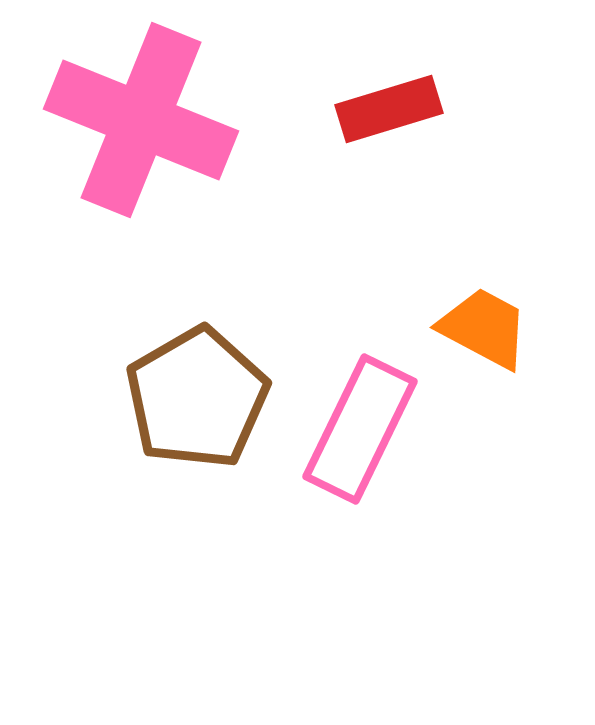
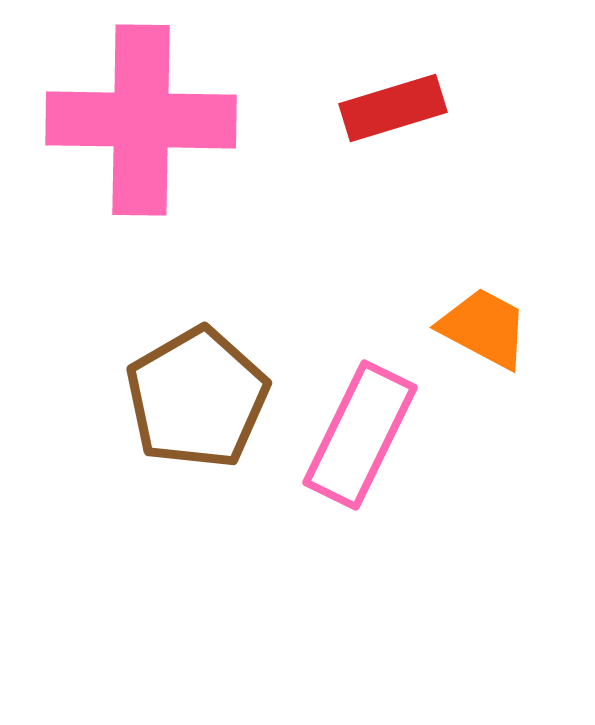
red rectangle: moved 4 px right, 1 px up
pink cross: rotated 21 degrees counterclockwise
pink rectangle: moved 6 px down
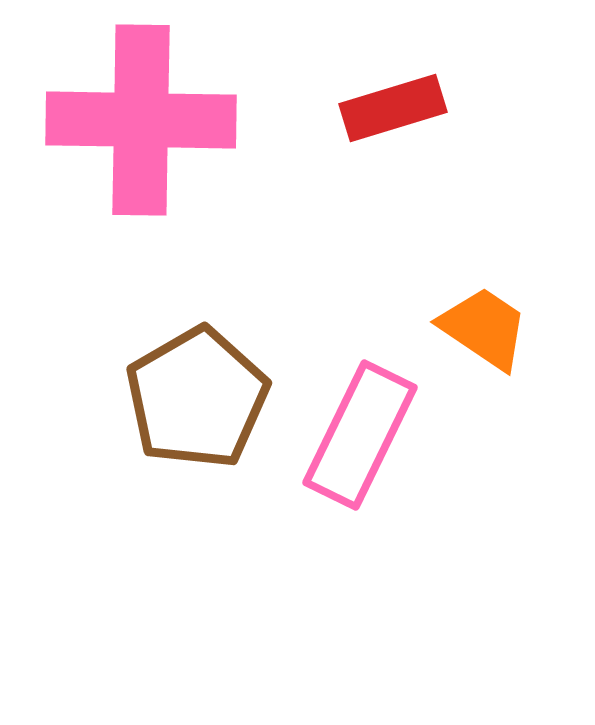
orange trapezoid: rotated 6 degrees clockwise
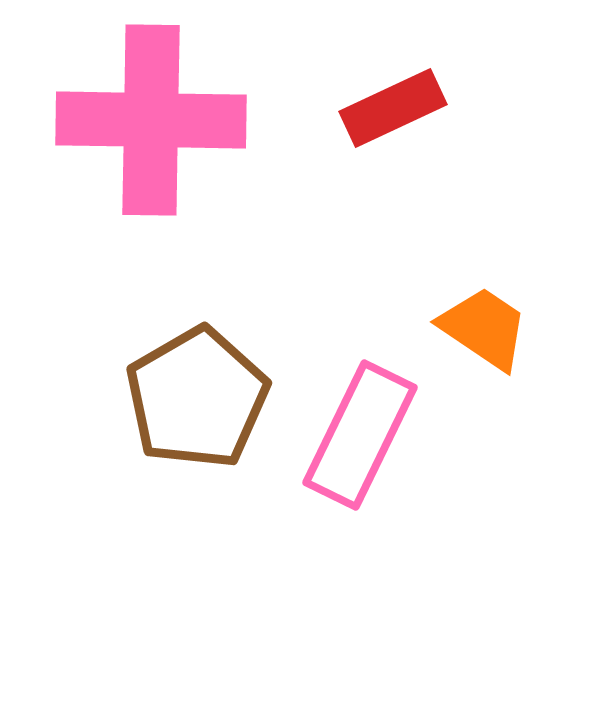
red rectangle: rotated 8 degrees counterclockwise
pink cross: moved 10 px right
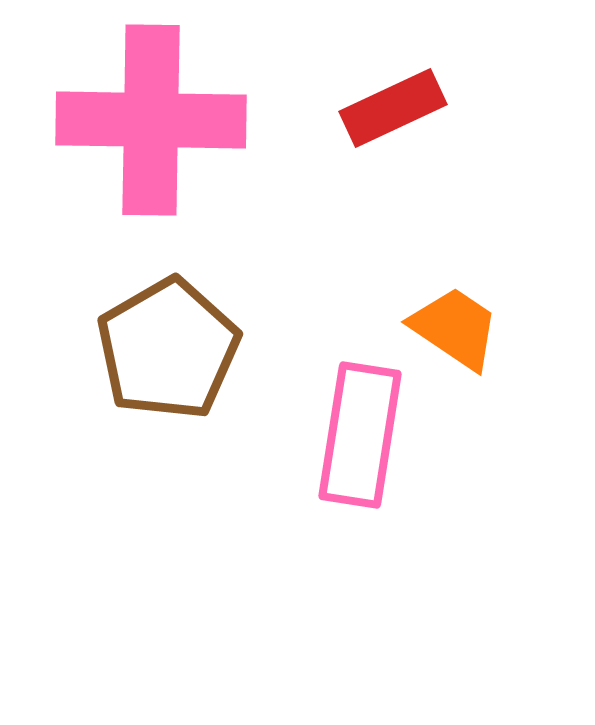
orange trapezoid: moved 29 px left
brown pentagon: moved 29 px left, 49 px up
pink rectangle: rotated 17 degrees counterclockwise
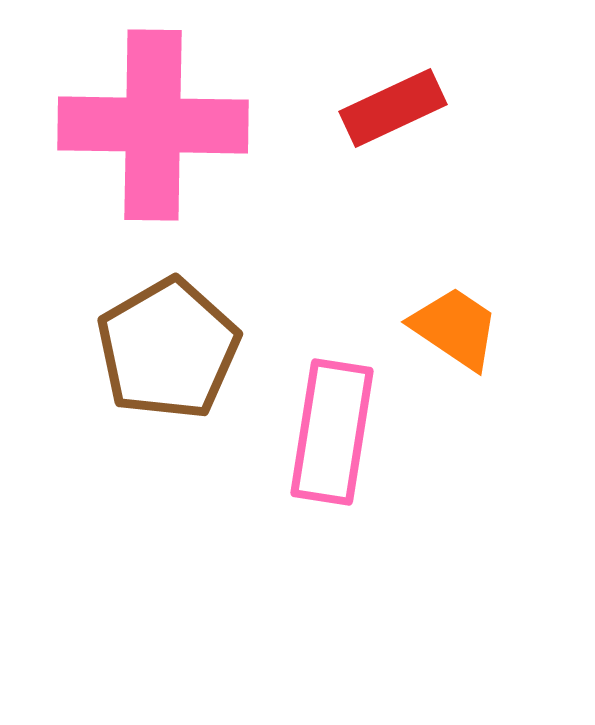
pink cross: moved 2 px right, 5 px down
pink rectangle: moved 28 px left, 3 px up
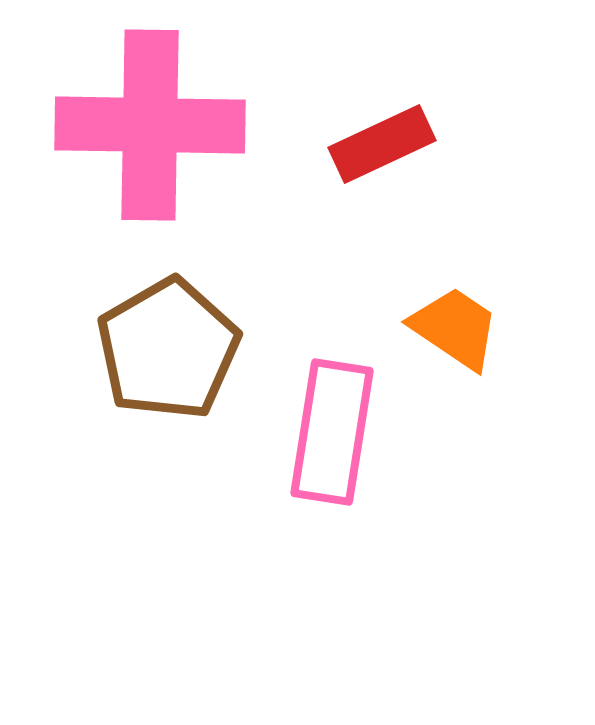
red rectangle: moved 11 px left, 36 px down
pink cross: moved 3 px left
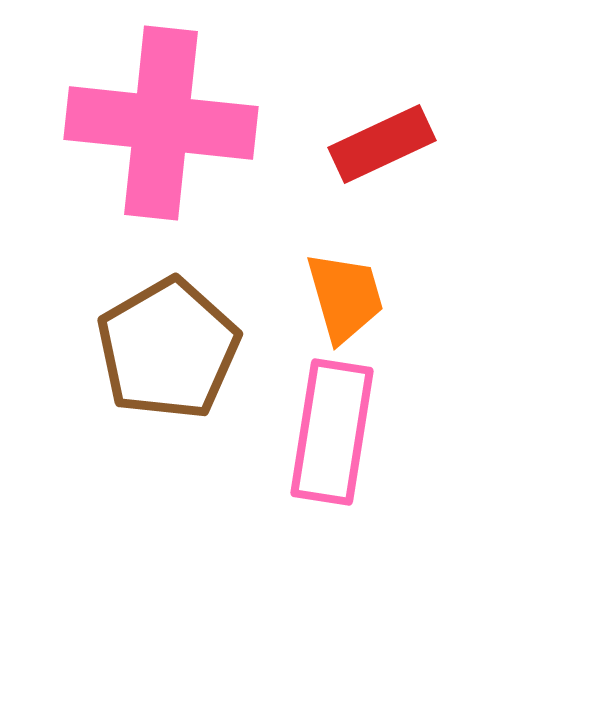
pink cross: moved 11 px right, 2 px up; rotated 5 degrees clockwise
orange trapezoid: moved 110 px left, 31 px up; rotated 40 degrees clockwise
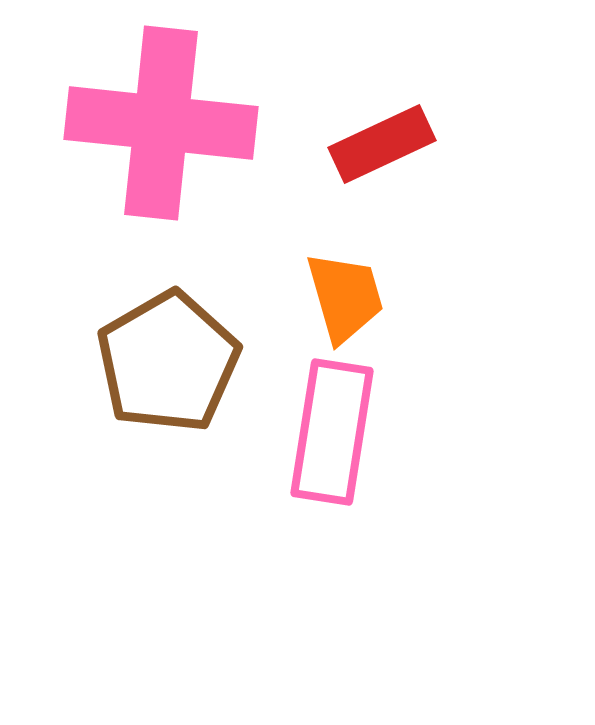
brown pentagon: moved 13 px down
